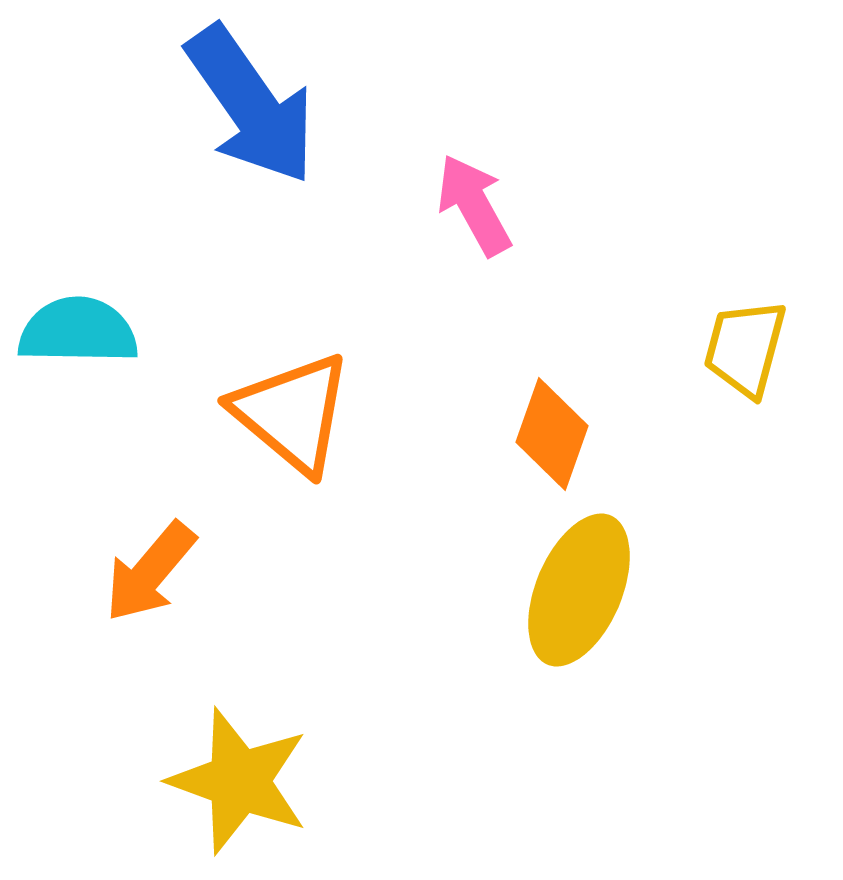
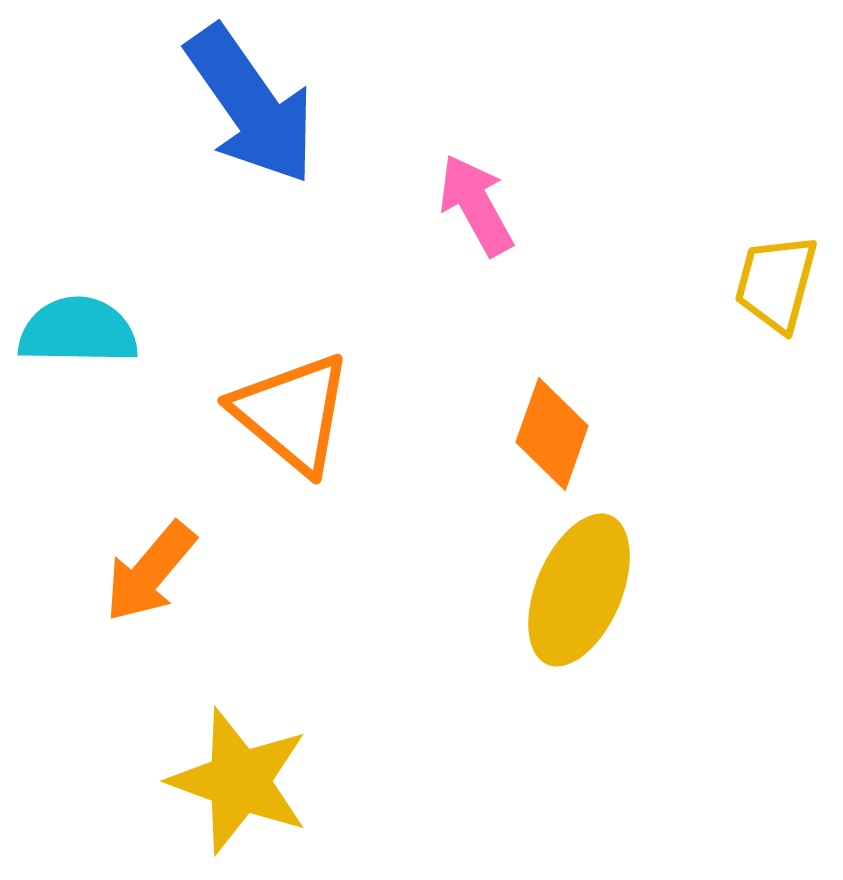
pink arrow: moved 2 px right
yellow trapezoid: moved 31 px right, 65 px up
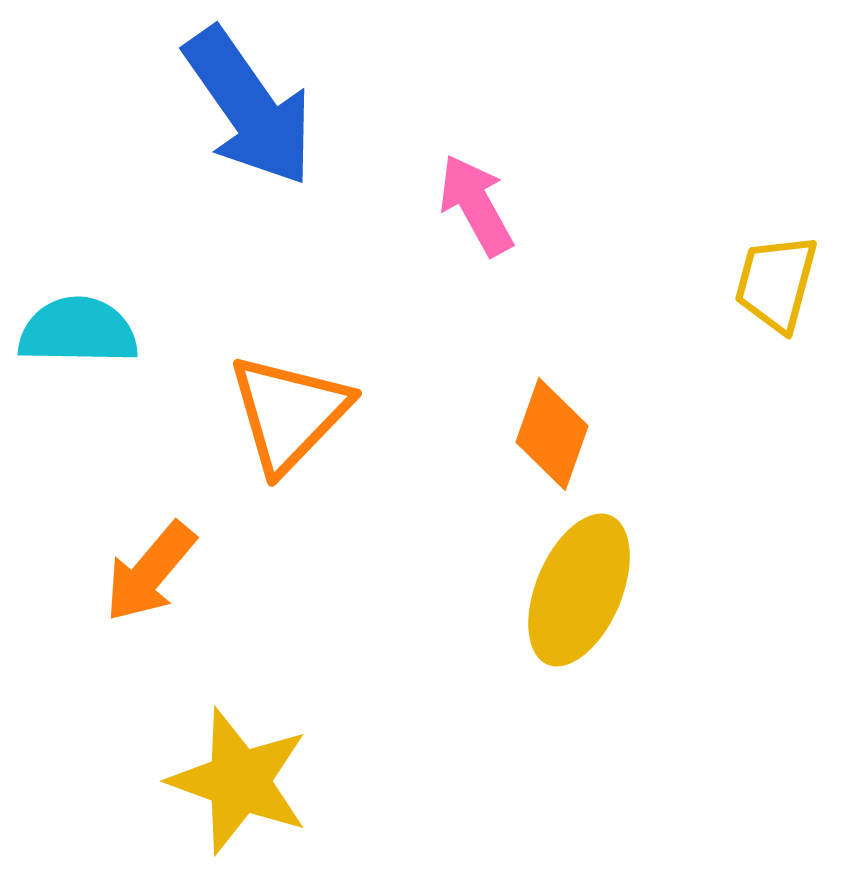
blue arrow: moved 2 px left, 2 px down
orange triangle: moved 3 px left; rotated 34 degrees clockwise
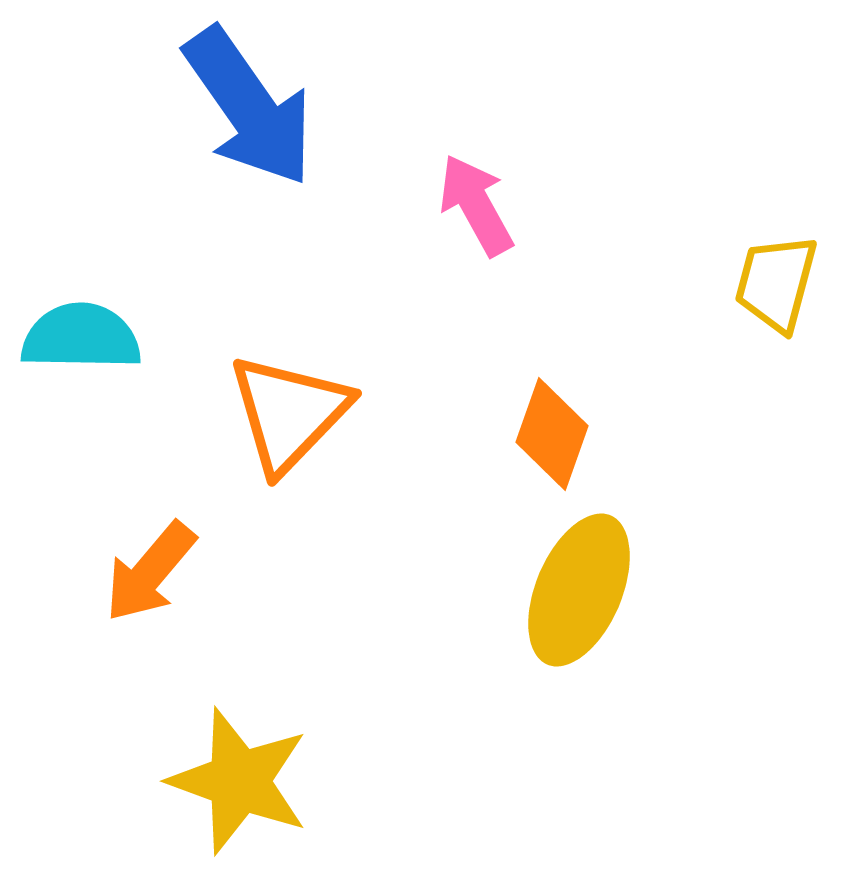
cyan semicircle: moved 3 px right, 6 px down
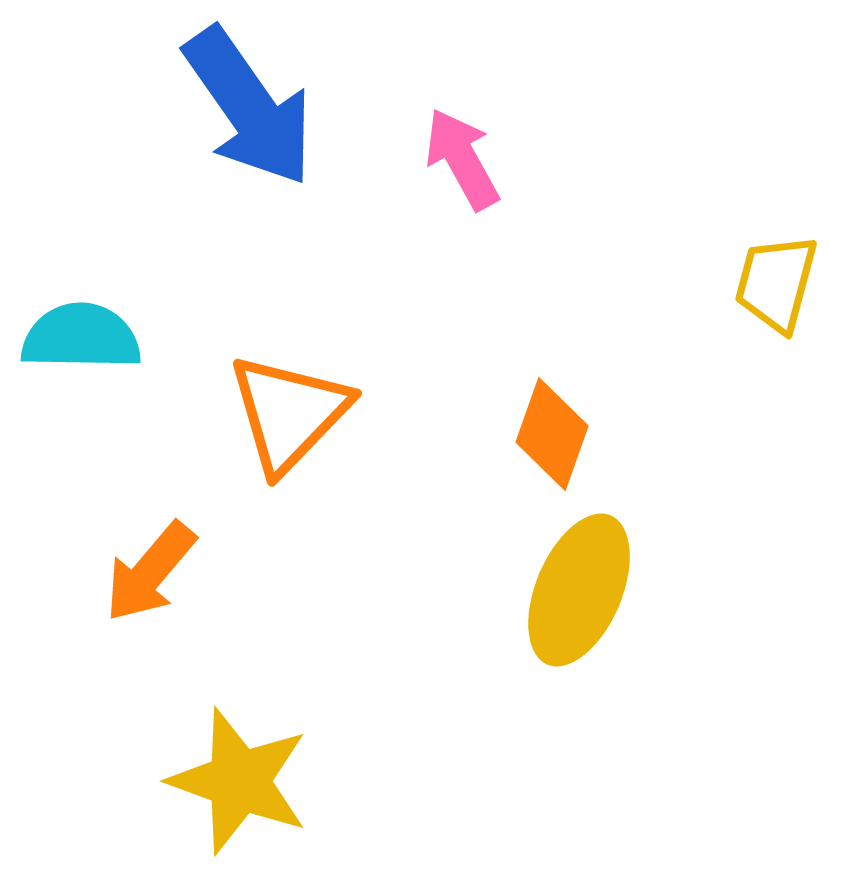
pink arrow: moved 14 px left, 46 px up
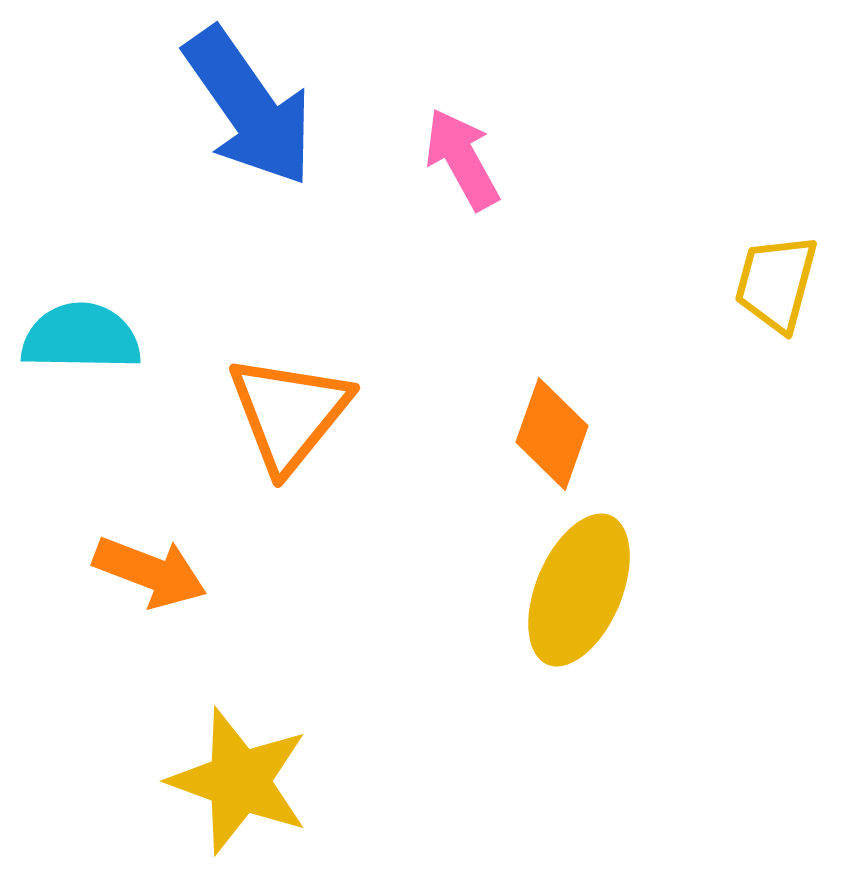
orange triangle: rotated 5 degrees counterclockwise
orange arrow: rotated 109 degrees counterclockwise
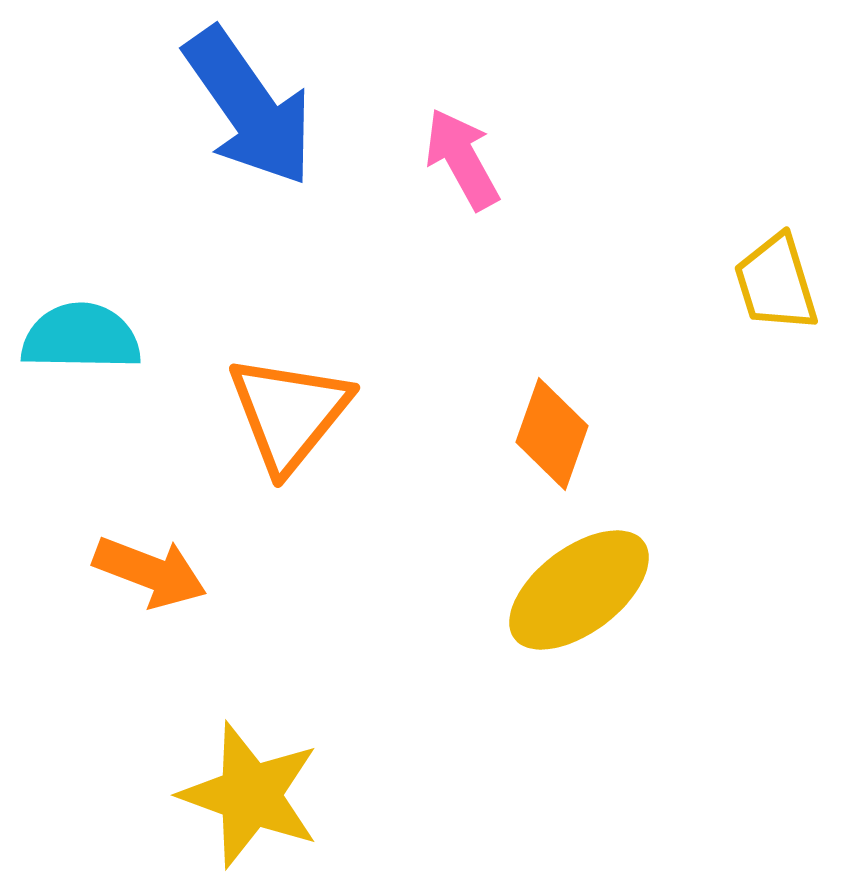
yellow trapezoid: rotated 32 degrees counterclockwise
yellow ellipse: rotated 30 degrees clockwise
yellow star: moved 11 px right, 14 px down
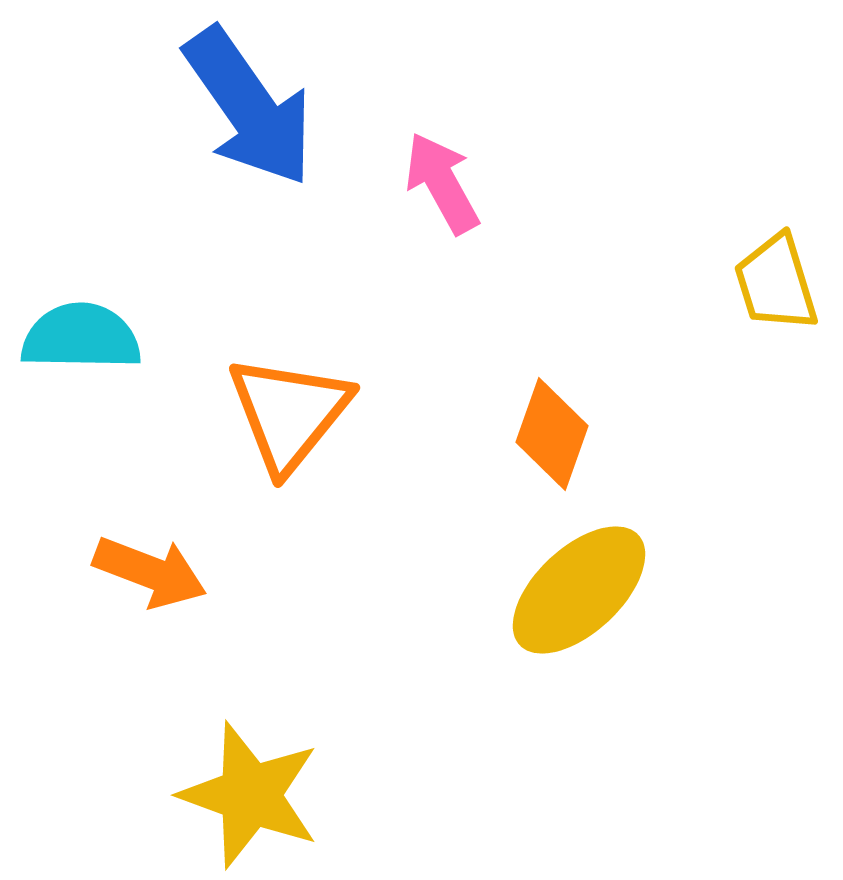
pink arrow: moved 20 px left, 24 px down
yellow ellipse: rotated 6 degrees counterclockwise
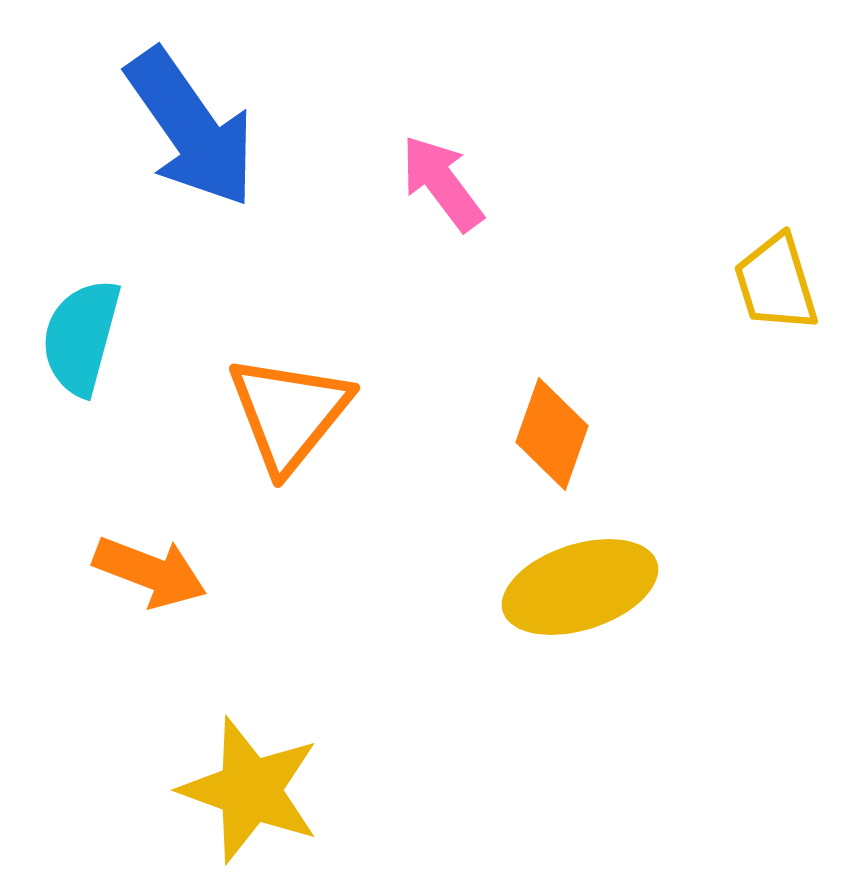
blue arrow: moved 58 px left, 21 px down
pink arrow: rotated 8 degrees counterclockwise
cyan semicircle: rotated 76 degrees counterclockwise
yellow ellipse: moved 1 px right, 3 px up; rotated 25 degrees clockwise
yellow star: moved 5 px up
